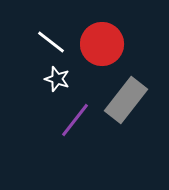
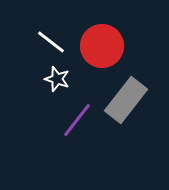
red circle: moved 2 px down
purple line: moved 2 px right
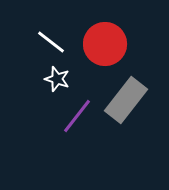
red circle: moved 3 px right, 2 px up
purple line: moved 4 px up
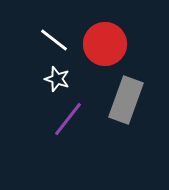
white line: moved 3 px right, 2 px up
gray rectangle: rotated 18 degrees counterclockwise
purple line: moved 9 px left, 3 px down
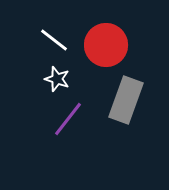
red circle: moved 1 px right, 1 px down
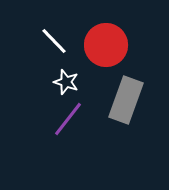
white line: moved 1 px down; rotated 8 degrees clockwise
white star: moved 9 px right, 3 px down
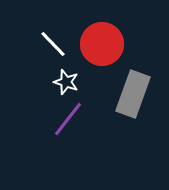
white line: moved 1 px left, 3 px down
red circle: moved 4 px left, 1 px up
gray rectangle: moved 7 px right, 6 px up
